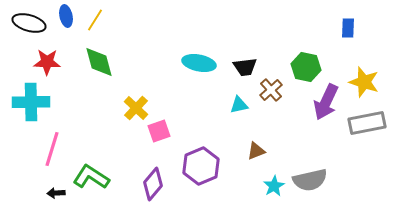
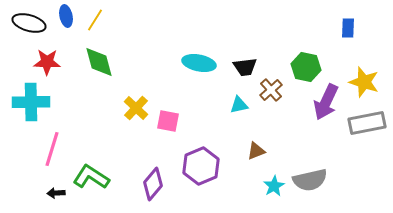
pink square: moved 9 px right, 10 px up; rotated 30 degrees clockwise
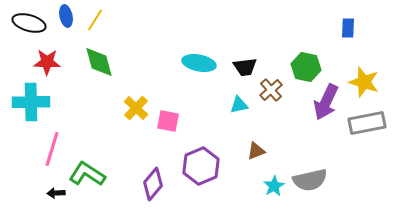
green L-shape: moved 4 px left, 3 px up
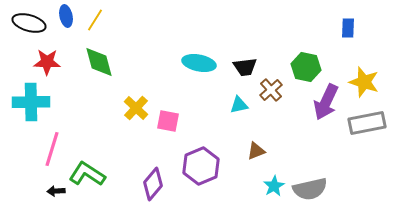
gray semicircle: moved 9 px down
black arrow: moved 2 px up
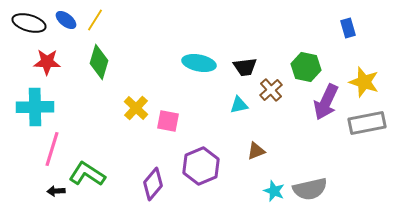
blue ellipse: moved 4 px down; rotated 40 degrees counterclockwise
blue rectangle: rotated 18 degrees counterclockwise
green diamond: rotated 32 degrees clockwise
cyan cross: moved 4 px right, 5 px down
cyan star: moved 5 px down; rotated 20 degrees counterclockwise
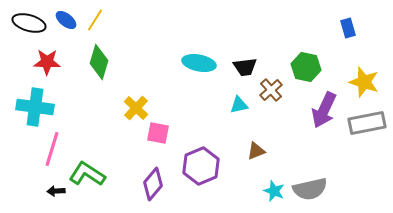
purple arrow: moved 2 px left, 8 px down
cyan cross: rotated 9 degrees clockwise
pink square: moved 10 px left, 12 px down
